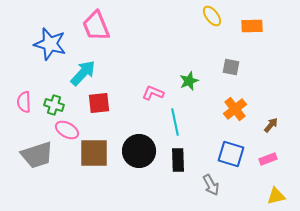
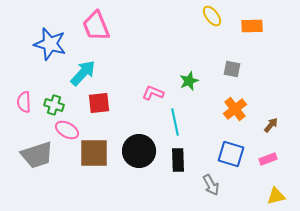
gray square: moved 1 px right, 2 px down
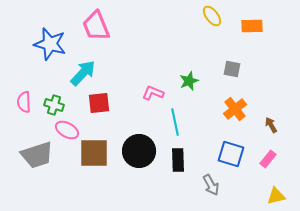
brown arrow: rotated 70 degrees counterclockwise
pink rectangle: rotated 30 degrees counterclockwise
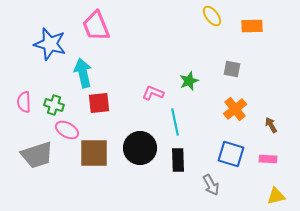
cyan arrow: rotated 56 degrees counterclockwise
black circle: moved 1 px right, 3 px up
pink rectangle: rotated 54 degrees clockwise
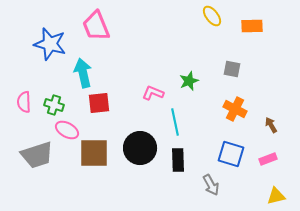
orange cross: rotated 25 degrees counterclockwise
pink rectangle: rotated 24 degrees counterclockwise
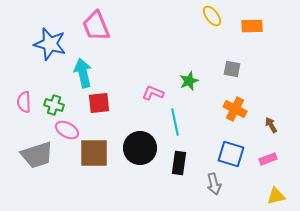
black rectangle: moved 1 px right, 3 px down; rotated 10 degrees clockwise
gray arrow: moved 3 px right, 1 px up; rotated 15 degrees clockwise
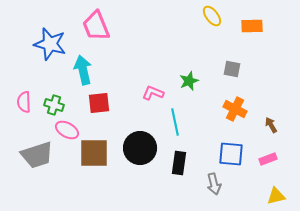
cyan arrow: moved 3 px up
blue square: rotated 12 degrees counterclockwise
